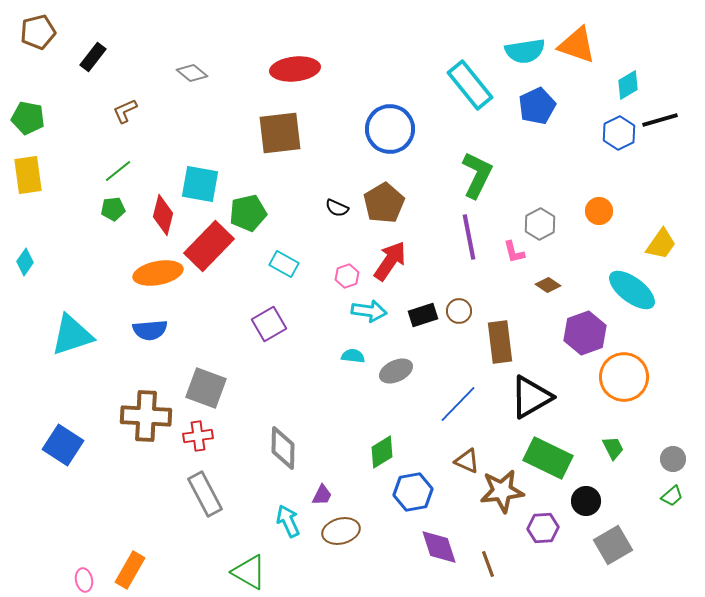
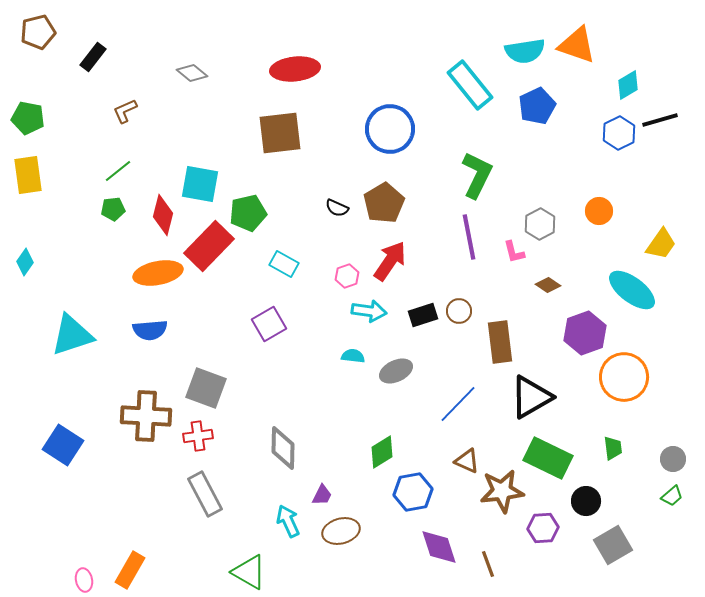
green trapezoid at (613, 448): rotated 20 degrees clockwise
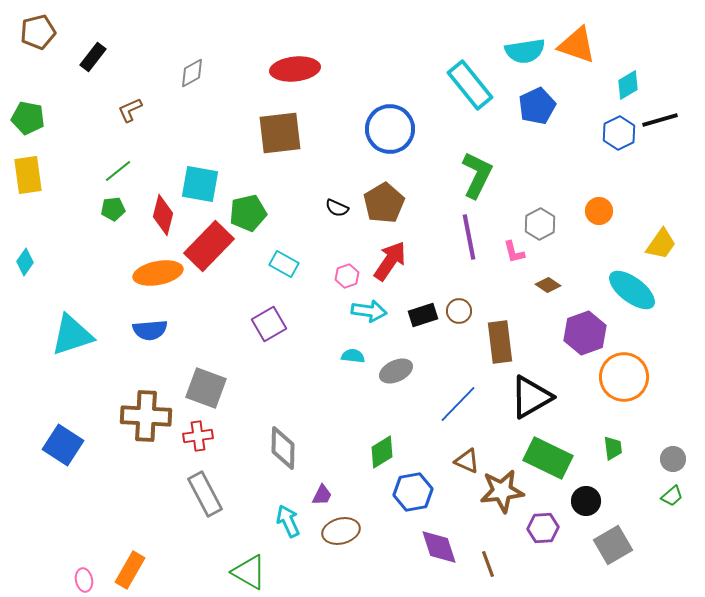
gray diamond at (192, 73): rotated 68 degrees counterclockwise
brown L-shape at (125, 111): moved 5 px right, 1 px up
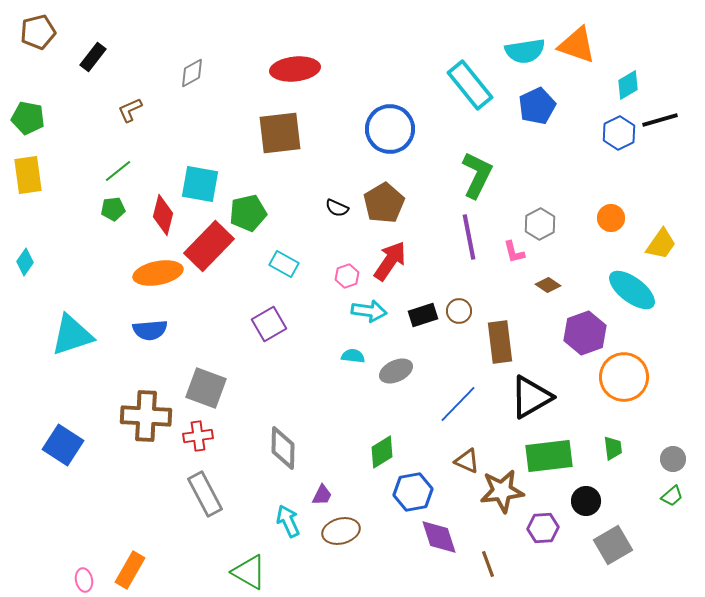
orange circle at (599, 211): moved 12 px right, 7 px down
green rectangle at (548, 458): moved 1 px right, 2 px up; rotated 33 degrees counterclockwise
purple diamond at (439, 547): moved 10 px up
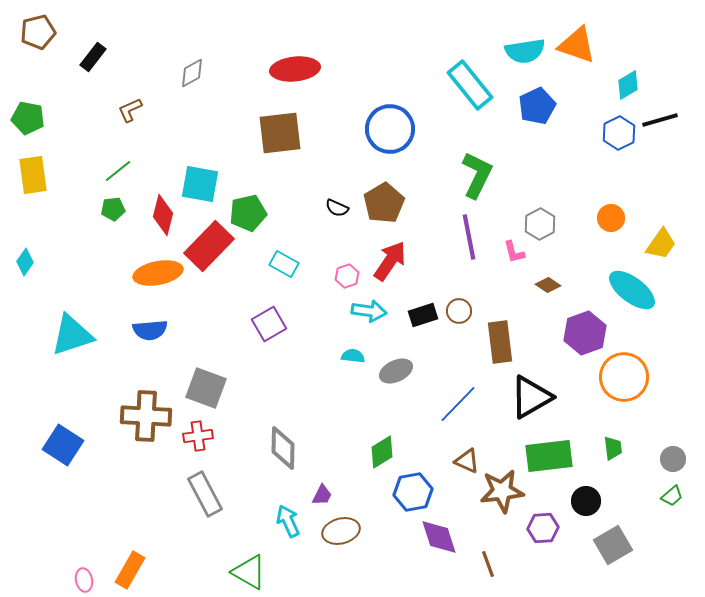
yellow rectangle at (28, 175): moved 5 px right
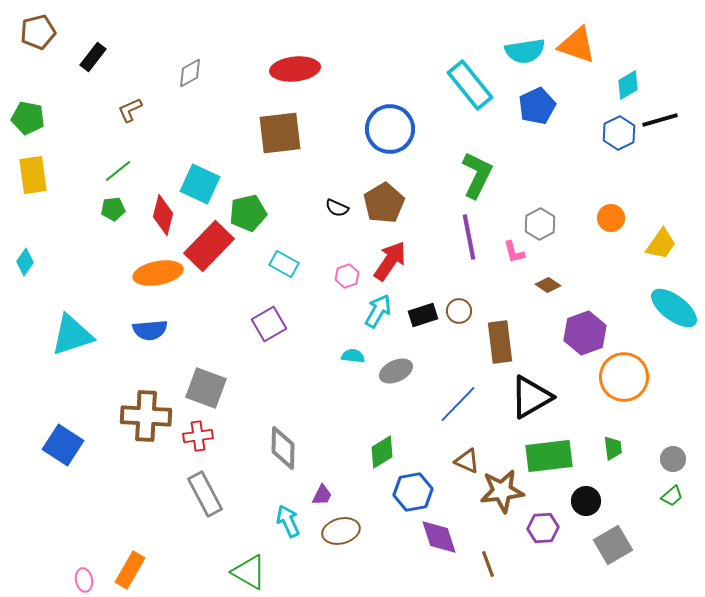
gray diamond at (192, 73): moved 2 px left
cyan square at (200, 184): rotated 15 degrees clockwise
cyan ellipse at (632, 290): moved 42 px right, 18 px down
cyan arrow at (369, 311): moved 9 px right; rotated 68 degrees counterclockwise
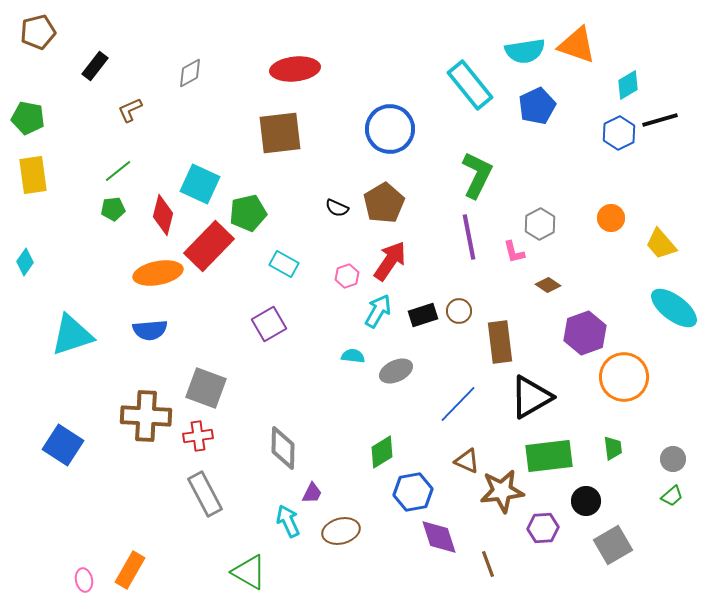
black rectangle at (93, 57): moved 2 px right, 9 px down
yellow trapezoid at (661, 244): rotated 104 degrees clockwise
purple trapezoid at (322, 495): moved 10 px left, 2 px up
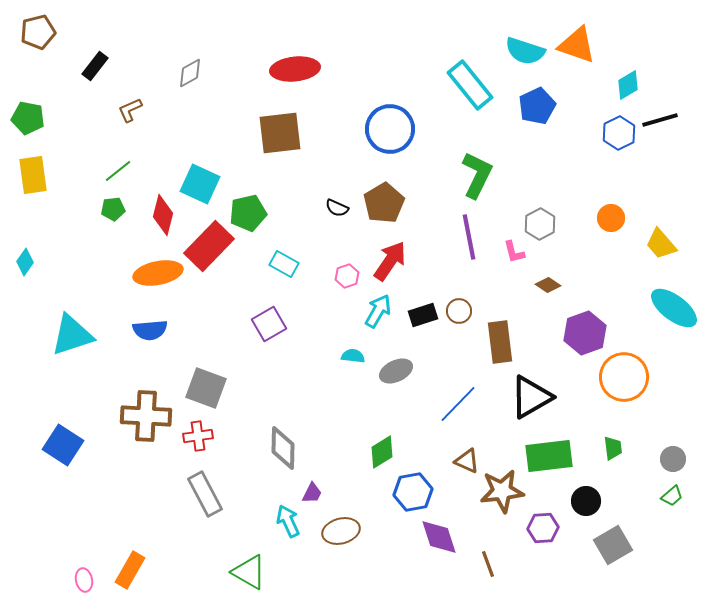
cyan semicircle at (525, 51): rotated 27 degrees clockwise
